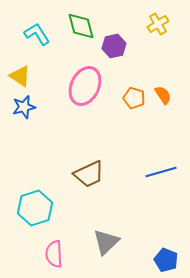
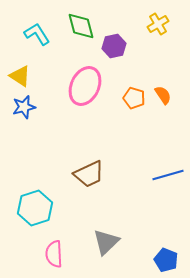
blue line: moved 7 px right, 3 px down
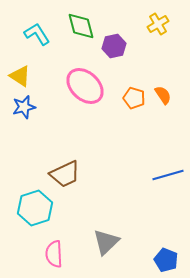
pink ellipse: rotated 72 degrees counterclockwise
brown trapezoid: moved 24 px left
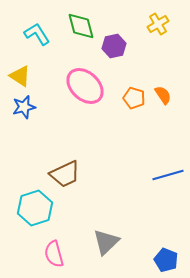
pink semicircle: rotated 12 degrees counterclockwise
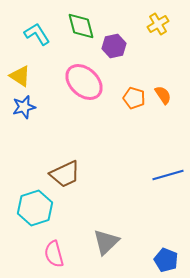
pink ellipse: moved 1 px left, 4 px up
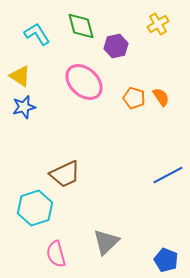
purple hexagon: moved 2 px right
orange semicircle: moved 2 px left, 2 px down
blue line: rotated 12 degrees counterclockwise
pink semicircle: moved 2 px right
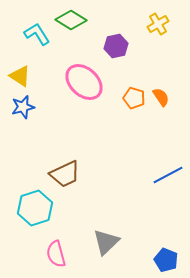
green diamond: moved 10 px left, 6 px up; rotated 44 degrees counterclockwise
blue star: moved 1 px left
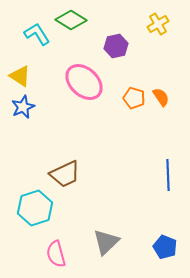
blue star: rotated 10 degrees counterclockwise
blue line: rotated 64 degrees counterclockwise
blue pentagon: moved 1 px left, 13 px up
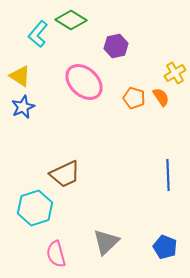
yellow cross: moved 17 px right, 49 px down
cyan L-shape: moved 1 px right; rotated 108 degrees counterclockwise
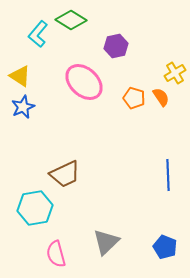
cyan hexagon: rotated 8 degrees clockwise
